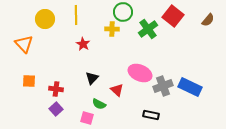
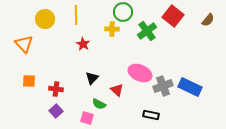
green cross: moved 1 px left, 2 px down
purple square: moved 2 px down
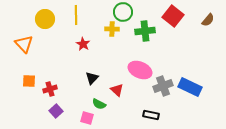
green cross: moved 2 px left; rotated 30 degrees clockwise
pink ellipse: moved 3 px up
red cross: moved 6 px left; rotated 24 degrees counterclockwise
